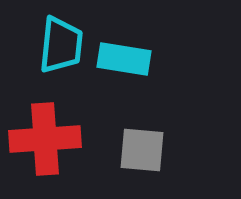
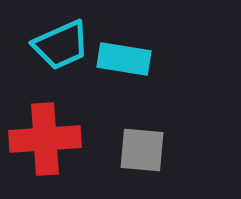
cyan trapezoid: rotated 60 degrees clockwise
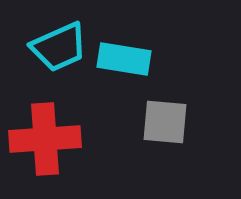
cyan trapezoid: moved 2 px left, 2 px down
gray square: moved 23 px right, 28 px up
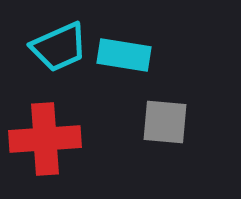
cyan rectangle: moved 4 px up
